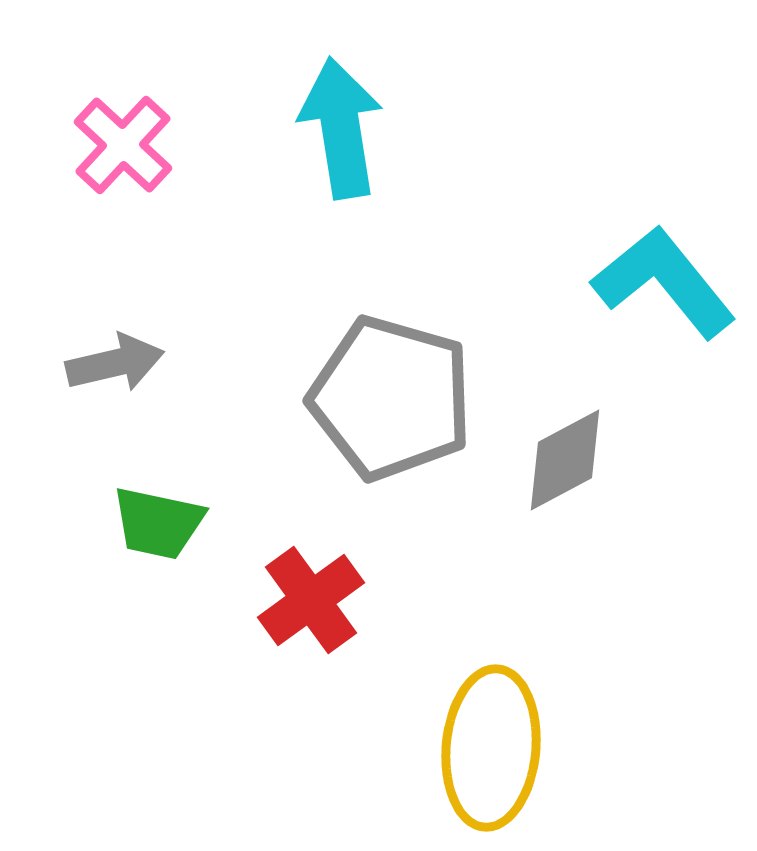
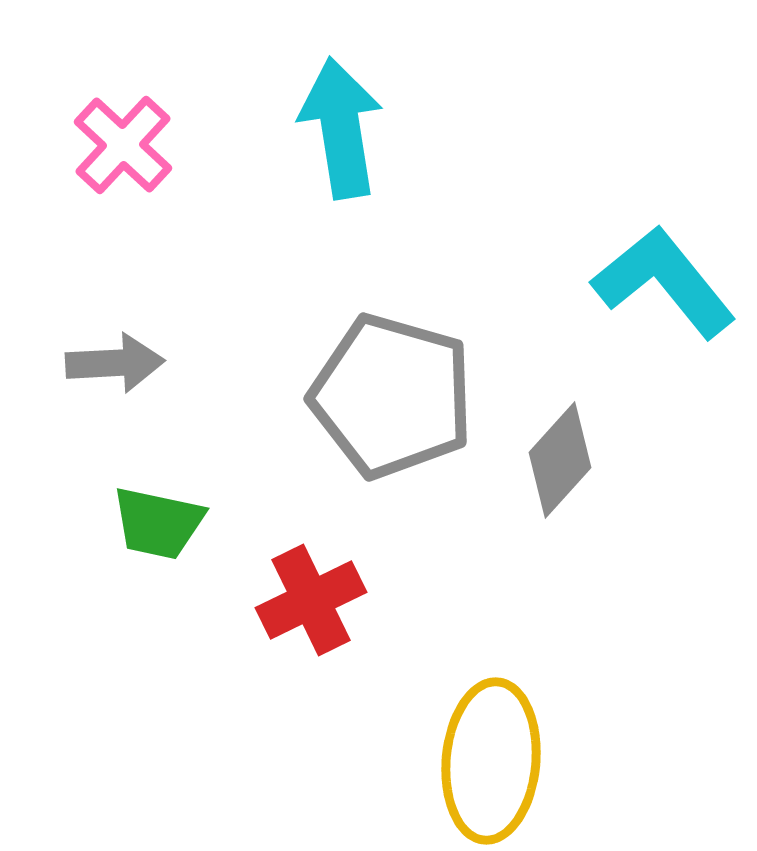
gray arrow: rotated 10 degrees clockwise
gray pentagon: moved 1 px right, 2 px up
gray diamond: moved 5 px left; rotated 20 degrees counterclockwise
red cross: rotated 10 degrees clockwise
yellow ellipse: moved 13 px down
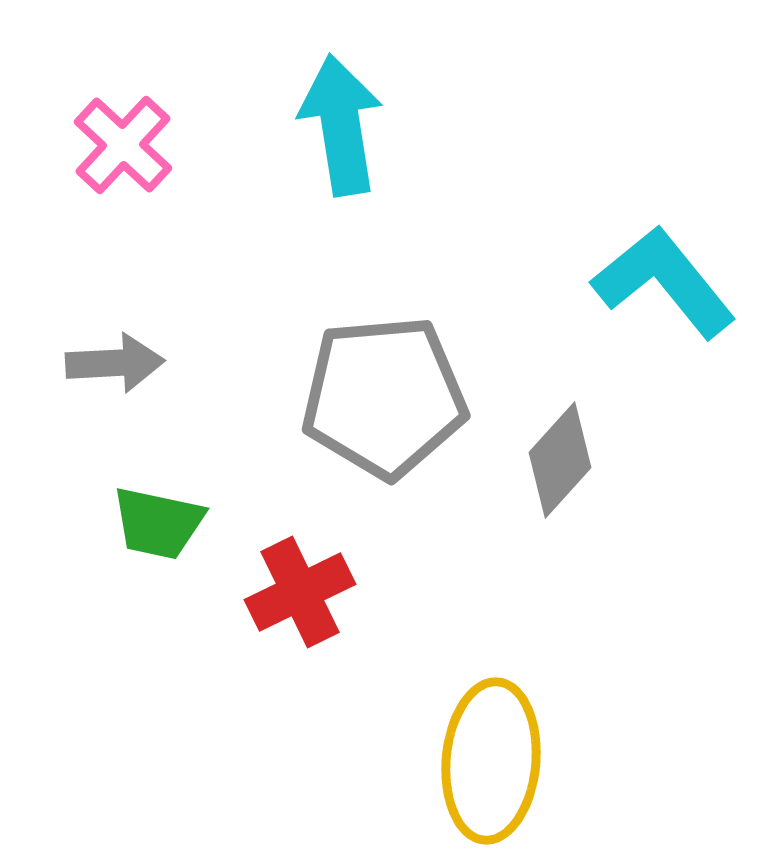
cyan arrow: moved 3 px up
gray pentagon: moved 8 px left, 1 px down; rotated 21 degrees counterclockwise
red cross: moved 11 px left, 8 px up
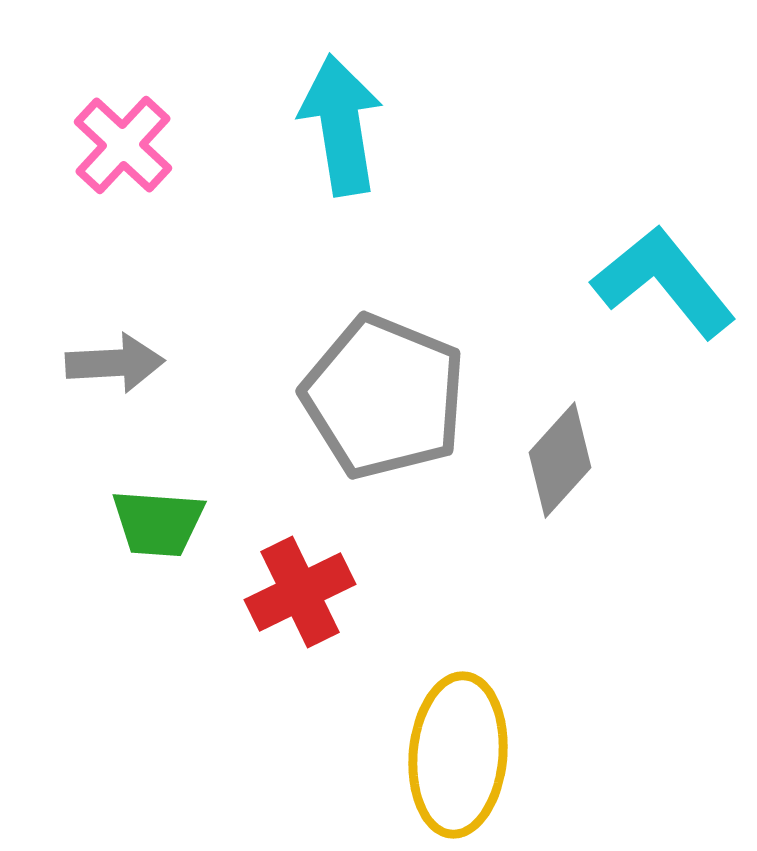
gray pentagon: rotated 27 degrees clockwise
green trapezoid: rotated 8 degrees counterclockwise
yellow ellipse: moved 33 px left, 6 px up
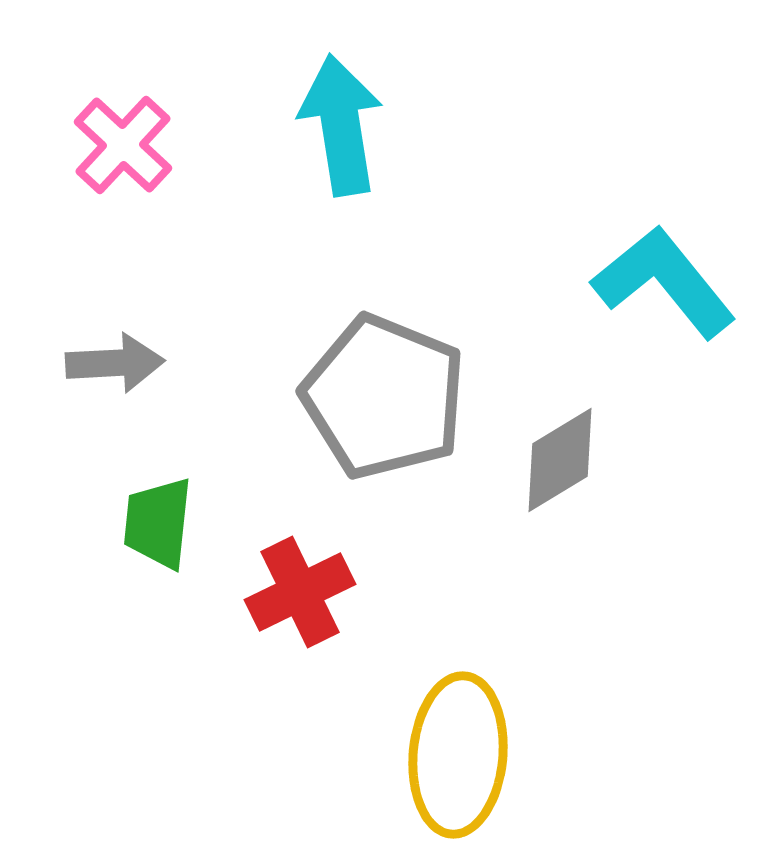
gray diamond: rotated 17 degrees clockwise
green trapezoid: rotated 92 degrees clockwise
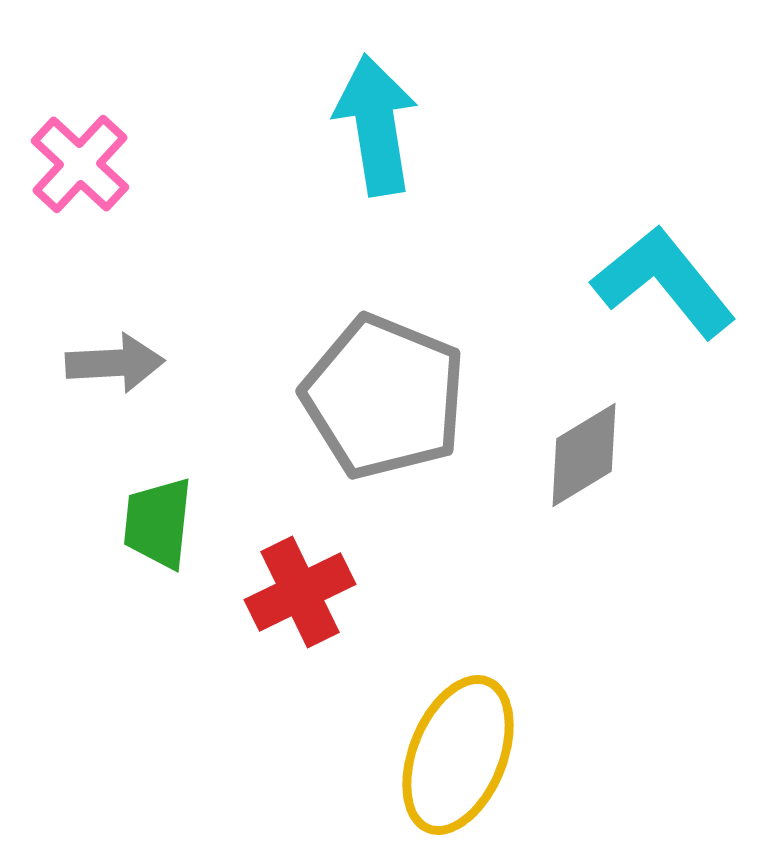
cyan arrow: moved 35 px right
pink cross: moved 43 px left, 19 px down
gray diamond: moved 24 px right, 5 px up
yellow ellipse: rotated 17 degrees clockwise
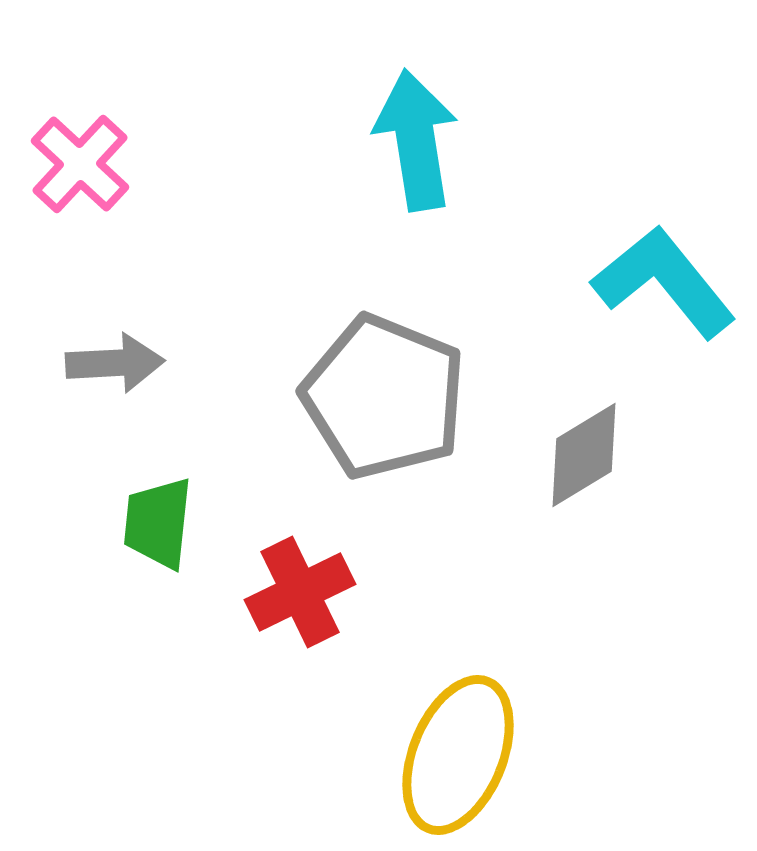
cyan arrow: moved 40 px right, 15 px down
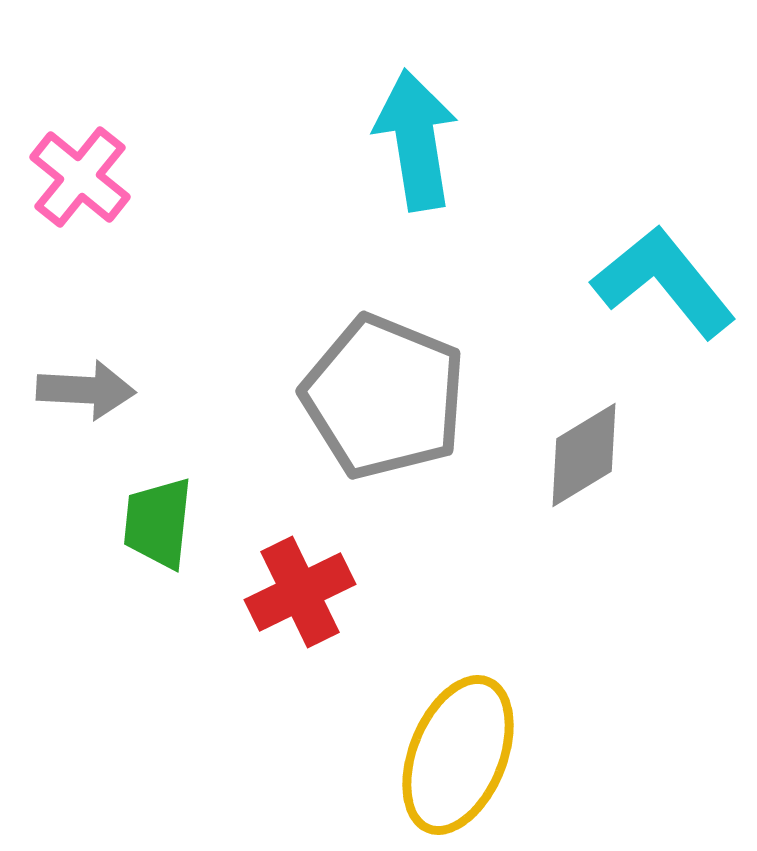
pink cross: moved 13 px down; rotated 4 degrees counterclockwise
gray arrow: moved 29 px left, 27 px down; rotated 6 degrees clockwise
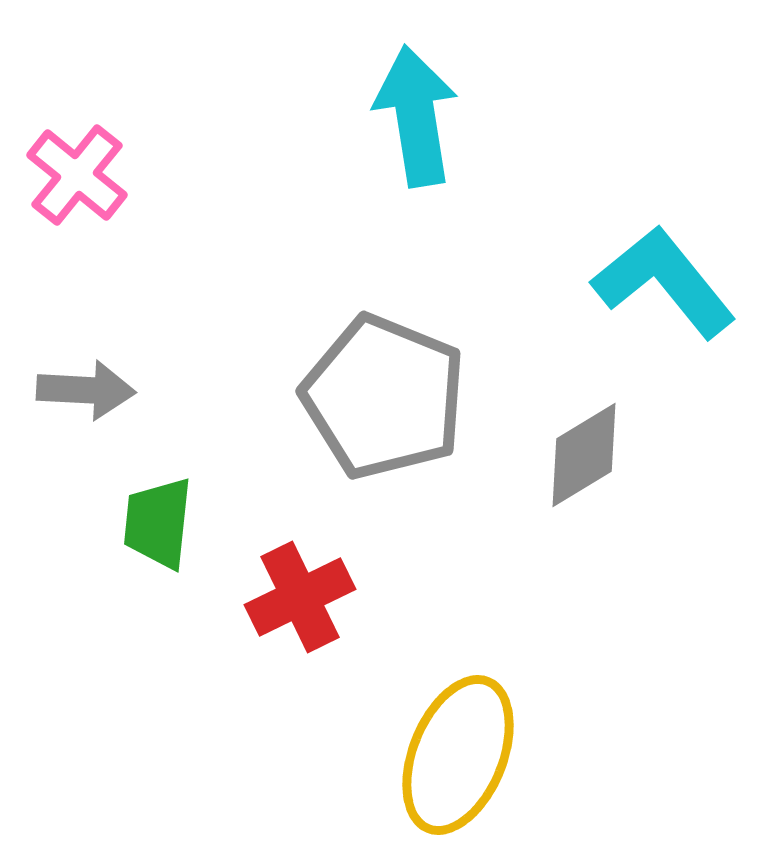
cyan arrow: moved 24 px up
pink cross: moved 3 px left, 2 px up
red cross: moved 5 px down
